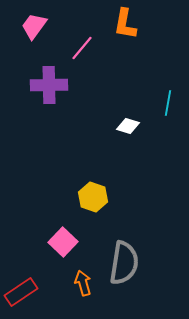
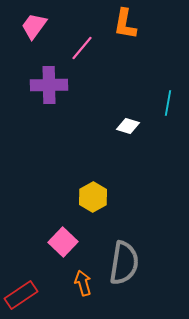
yellow hexagon: rotated 12 degrees clockwise
red rectangle: moved 3 px down
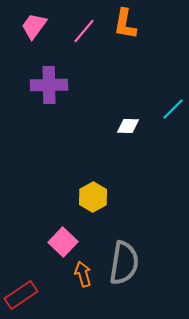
pink line: moved 2 px right, 17 px up
cyan line: moved 5 px right, 6 px down; rotated 35 degrees clockwise
white diamond: rotated 15 degrees counterclockwise
orange arrow: moved 9 px up
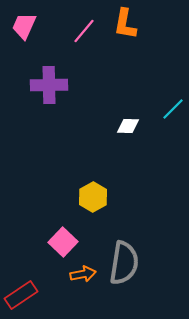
pink trapezoid: moved 10 px left; rotated 12 degrees counterclockwise
orange arrow: rotated 95 degrees clockwise
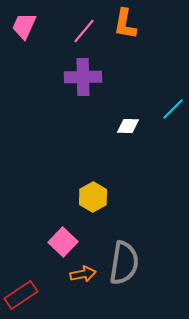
purple cross: moved 34 px right, 8 px up
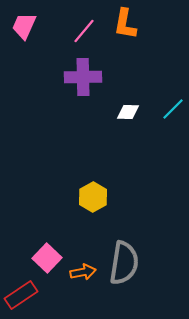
white diamond: moved 14 px up
pink square: moved 16 px left, 16 px down
orange arrow: moved 2 px up
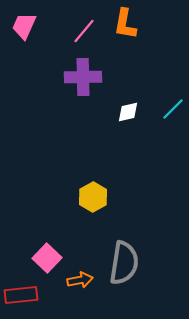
white diamond: rotated 15 degrees counterclockwise
orange arrow: moved 3 px left, 8 px down
red rectangle: rotated 28 degrees clockwise
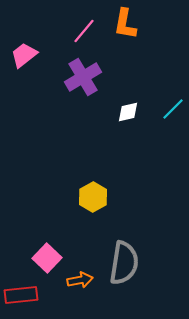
pink trapezoid: moved 29 px down; rotated 28 degrees clockwise
purple cross: rotated 30 degrees counterclockwise
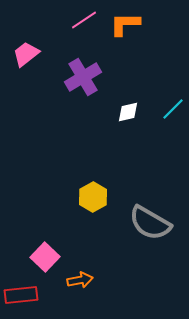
orange L-shape: rotated 80 degrees clockwise
pink line: moved 11 px up; rotated 16 degrees clockwise
pink trapezoid: moved 2 px right, 1 px up
pink square: moved 2 px left, 1 px up
gray semicircle: moved 26 px right, 40 px up; rotated 111 degrees clockwise
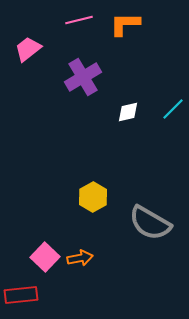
pink line: moved 5 px left; rotated 20 degrees clockwise
pink trapezoid: moved 2 px right, 5 px up
orange arrow: moved 22 px up
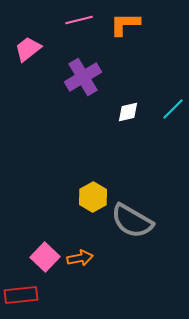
gray semicircle: moved 18 px left, 2 px up
